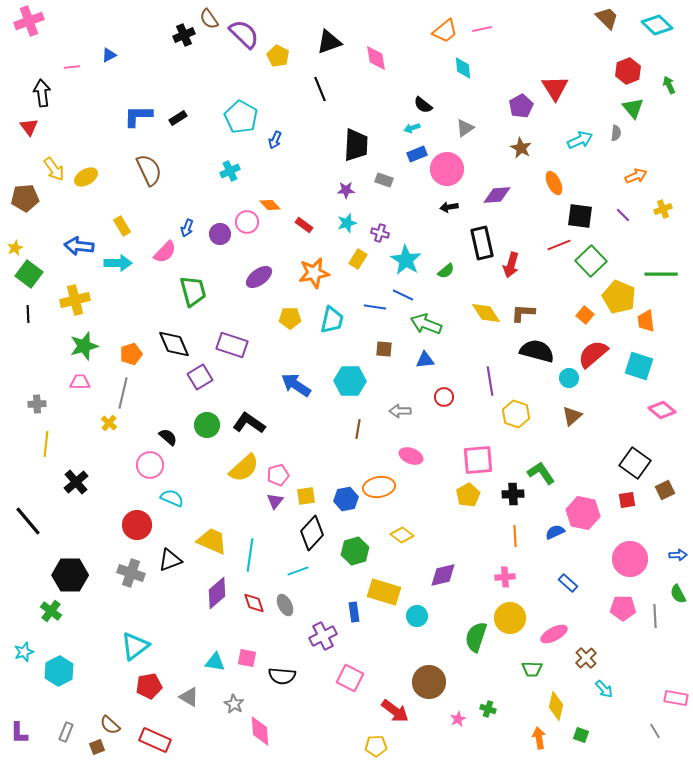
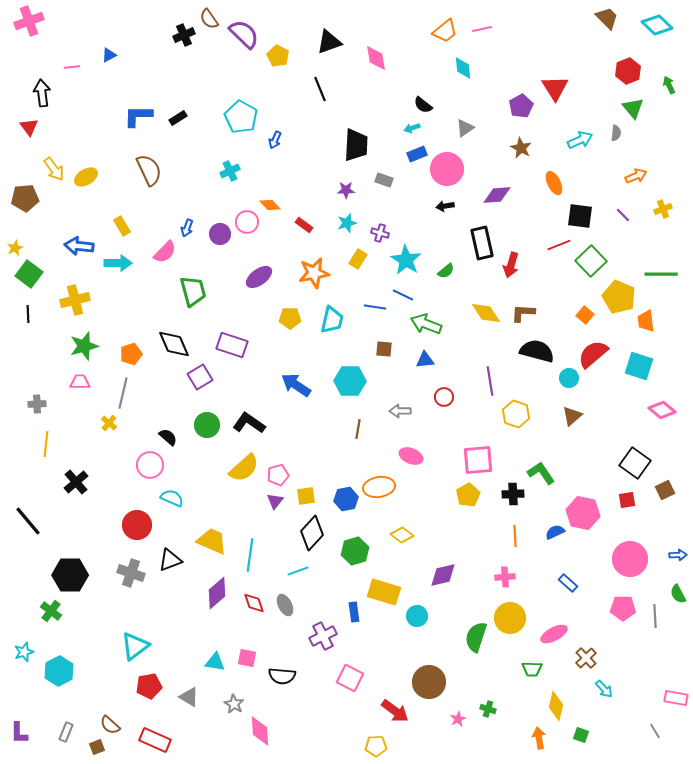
black arrow at (449, 207): moved 4 px left, 1 px up
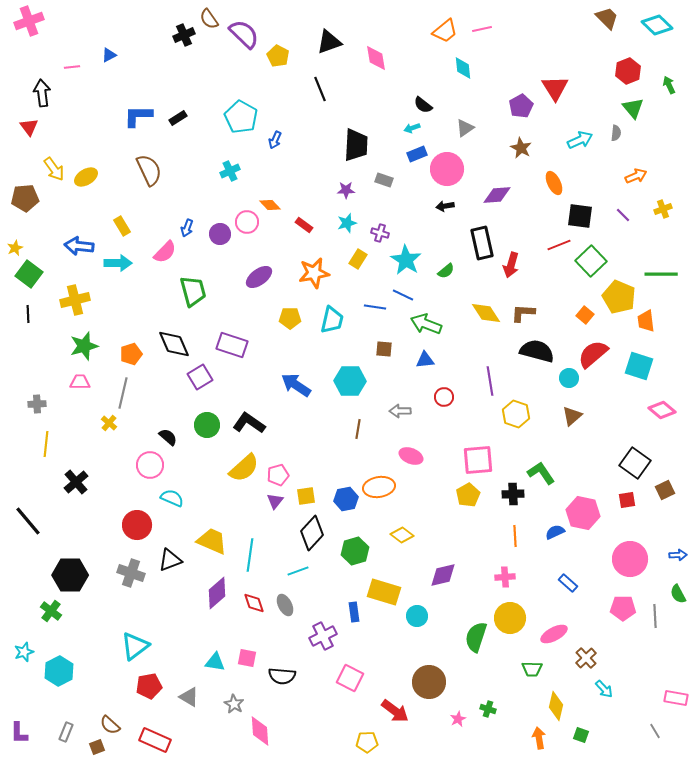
yellow pentagon at (376, 746): moved 9 px left, 4 px up
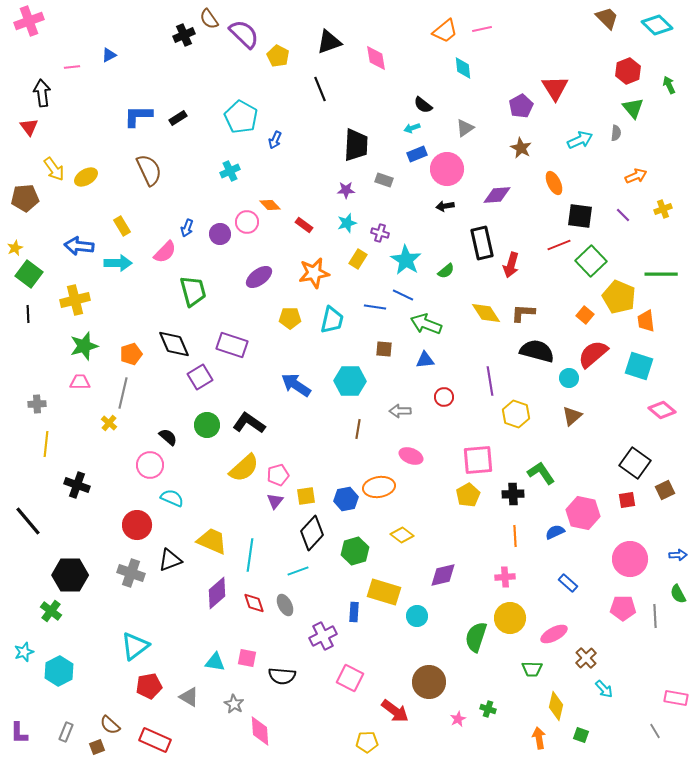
black cross at (76, 482): moved 1 px right, 3 px down; rotated 30 degrees counterclockwise
blue rectangle at (354, 612): rotated 12 degrees clockwise
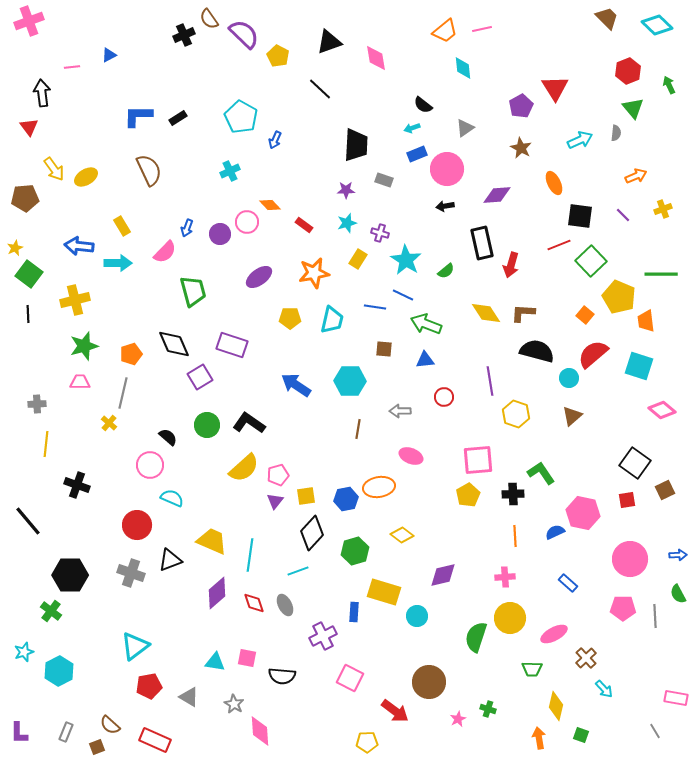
black line at (320, 89): rotated 25 degrees counterclockwise
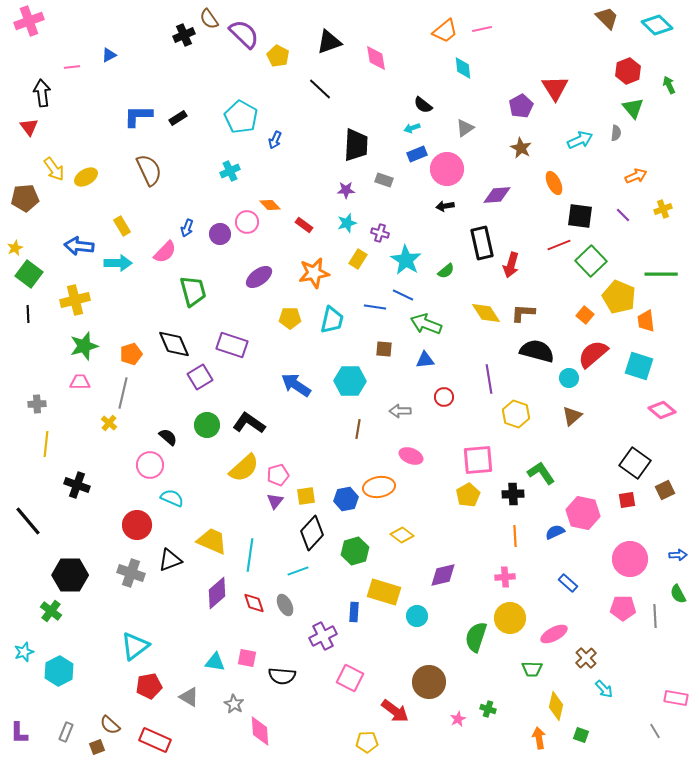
purple line at (490, 381): moved 1 px left, 2 px up
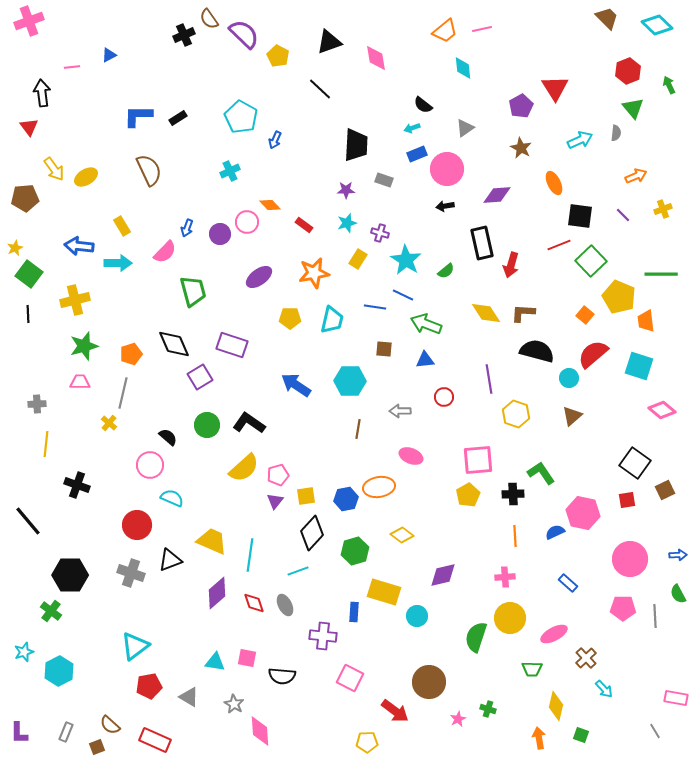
purple cross at (323, 636): rotated 32 degrees clockwise
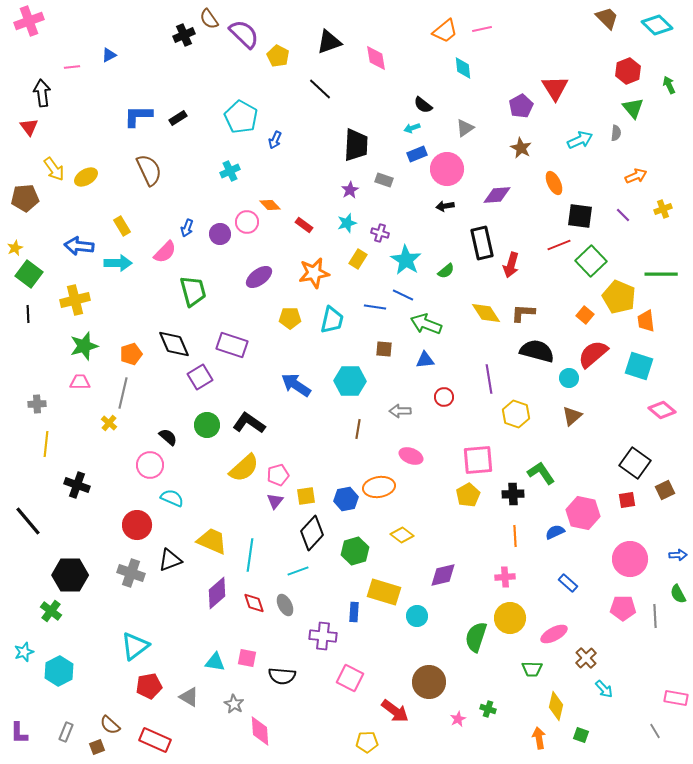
purple star at (346, 190): moved 4 px right; rotated 30 degrees counterclockwise
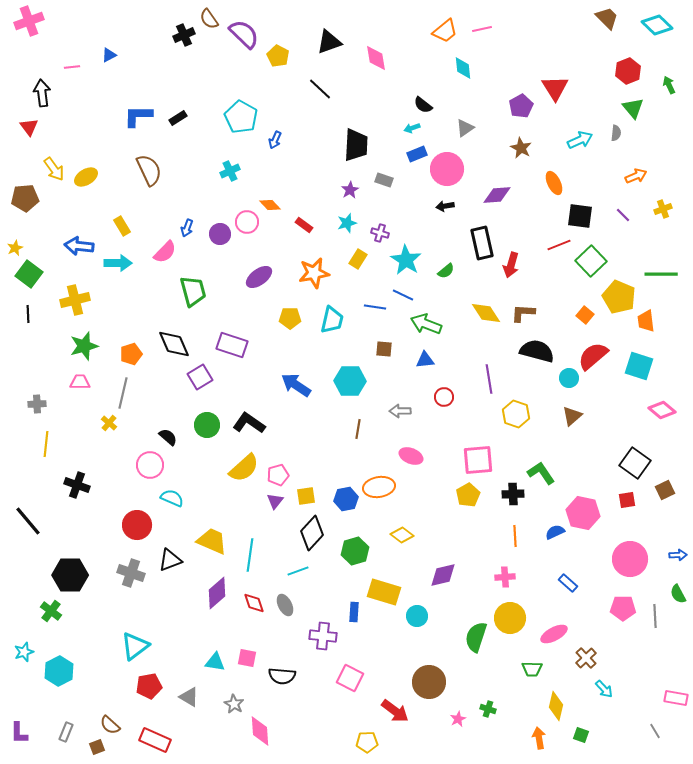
red semicircle at (593, 354): moved 2 px down
